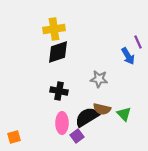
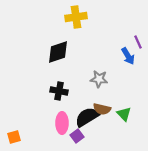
yellow cross: moved 22 px right, 12 px up
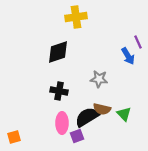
purple square: rotated 16 degrees clockwise
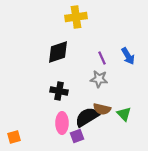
purple line: moved 36 px left, 16 px down
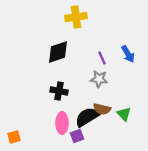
blue arrow: moved 2 px up
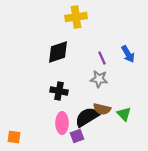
orange square: rotated 24 degrees clockwise
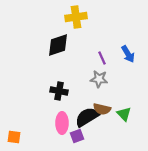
black diamond: moved 7 px up
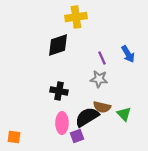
brown semicircle: moved 2 px up
